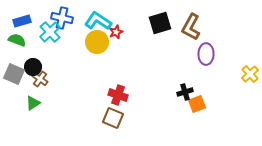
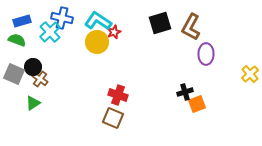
red star: moved 2 px left
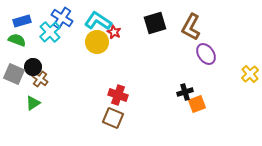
blue cross: rotated 20 degrees clockwise
black square: moved 5 px left
red star: rotated 24 degrees counterclockwise
purple ellipse: rotated 35 degrees counterclockwise
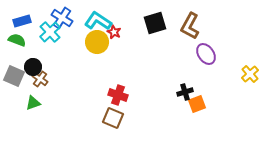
brown L-shape: moved 1 px left, 1 px up
gray square: moved 2 px down
green triangle: rotated 14 degrees clockwise
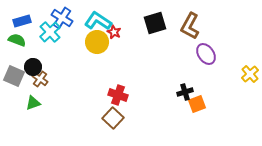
brown square: rotated 20 degrees clockwise
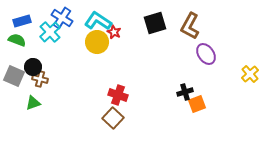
brown cross: rotated 21 degrees counterclockwise
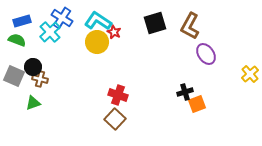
brown square: moved 2 px right, 1 px down
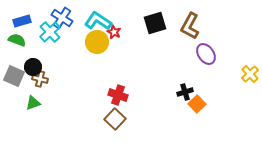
orange square: rotated 24 degrees counterclockwise
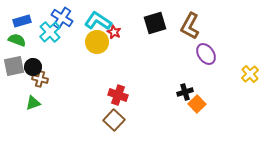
gray square: moved 10 px up; rotated 35 degrees counterclockwise
brown square: moved 1 px left, 1 px down
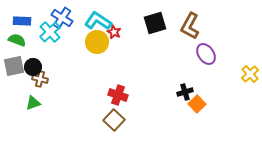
blue rectangle: rotated 18 degrees clockwise
